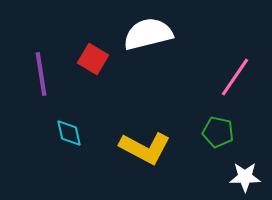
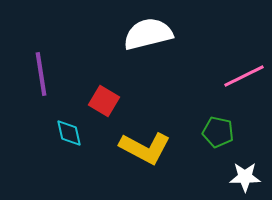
red square: moved 11 px right, 42 px down
pink line: moved 9 px right, 1 px up; rotated 30 degrees clockwise
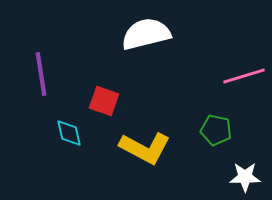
white semicircle: moved 2 px left
pink line: rotated 9 degrees clockwise
red square: rotated 12 degrees counterclockwise
green pentagon: moved 2 px left, 2 px up
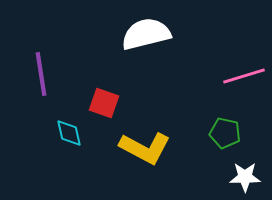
red square: moved 2 px down
green pentagon: moved 9 px right, 3 px down
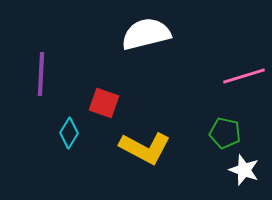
purple line: rotated 12 degrees clockwise
cyan diamond: rotated 44 degrees clockwise
white star: moved 1 px left, 7 px up; rotated 20 degrees clockwise
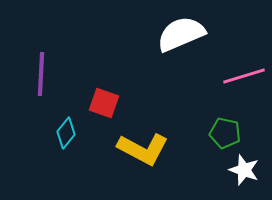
white semicircle: moved 35 px right; rotated 9 degrees counterclockwise
cyan diamond: moved 3 px left; rotated 8 degrees clockwise
yellow L-shape: moved 2 px left, 1 px down
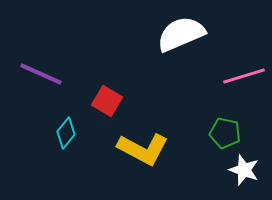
purple line: rotated 69 degrees counterclockwise
red square: moved 3 px right, 2 px up; rotated 12 degrees clockwise
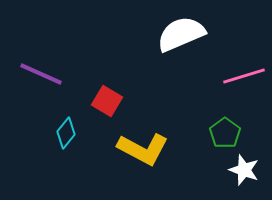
green pentagon: rotated 24 degrees clockwise
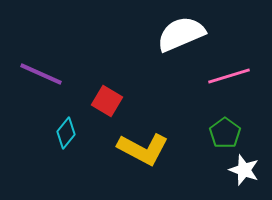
pink line: moved 15 px left
